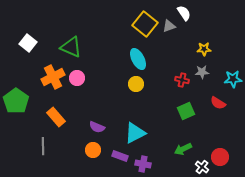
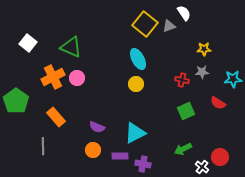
purple rectangle: rotated 21 degrees counterclockwise
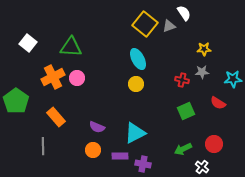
green triangle: rotated 20 degrees counterclockwise
red circle: moved 6 px left, 13 px up
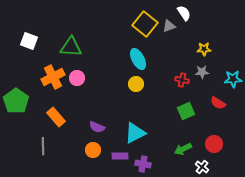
white square: moved 1 px right, 2 px up; rotated 18 degrees counterclockwise
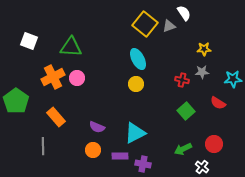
green square: rotated 18 degrees counterclockwise
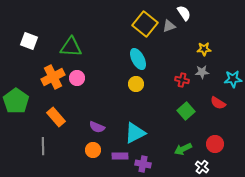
red circle: moved 1 px right
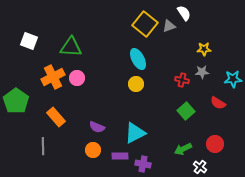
white cross: moved 2 px left
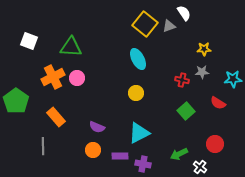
yellow circle: moved 9 px down
cyan triangle: moved 4 px right
green arrow: moved 4 px left, 5 px down
